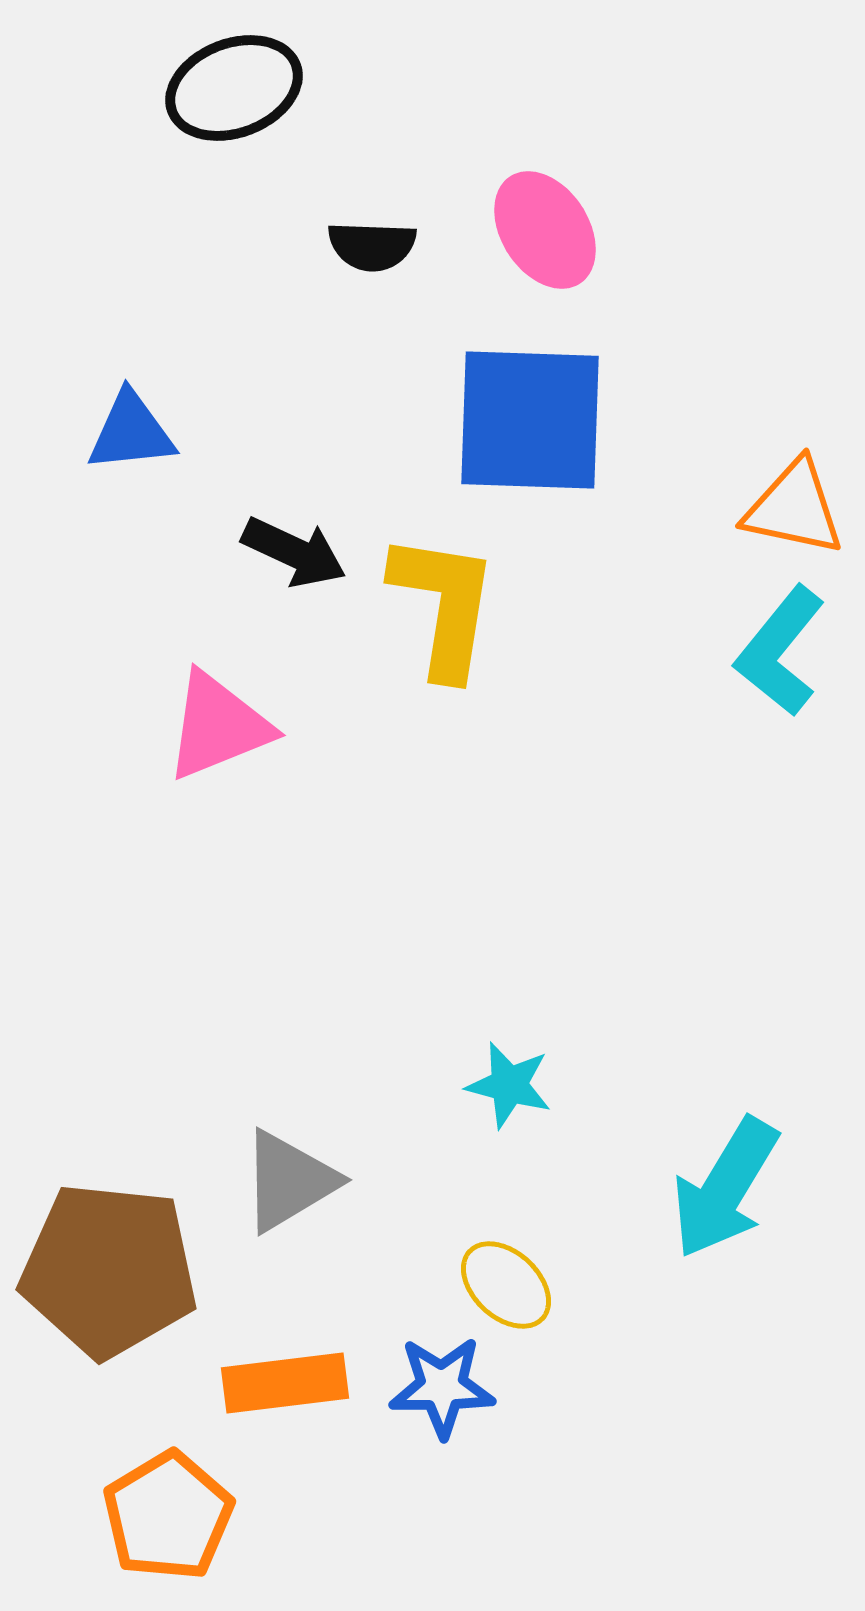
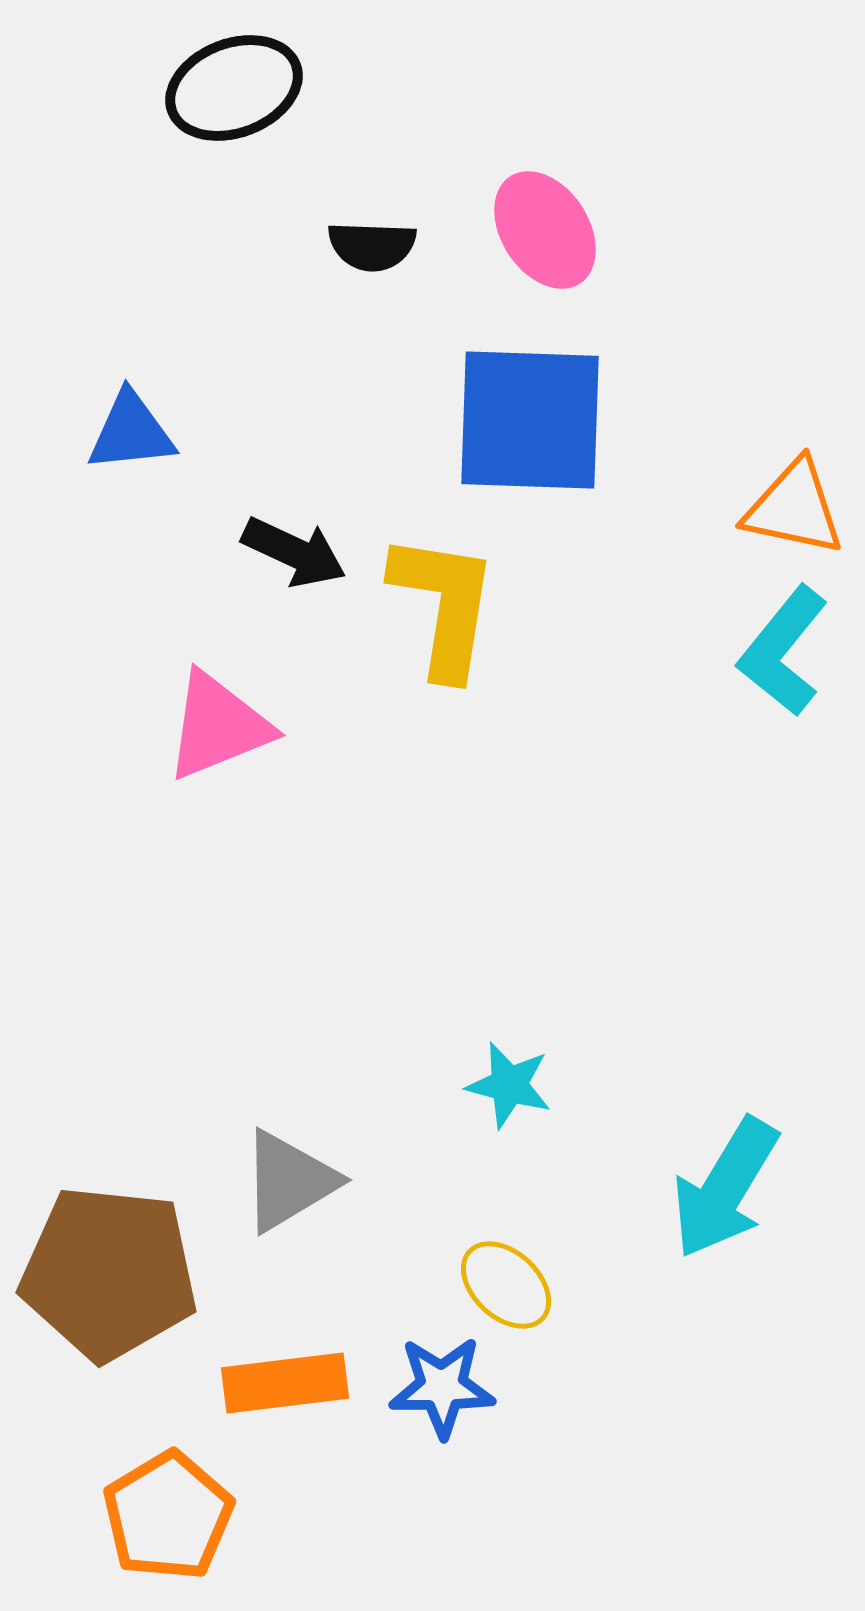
cyan L-shape: moved 3 px right
brown pentagon: moved 3 px down
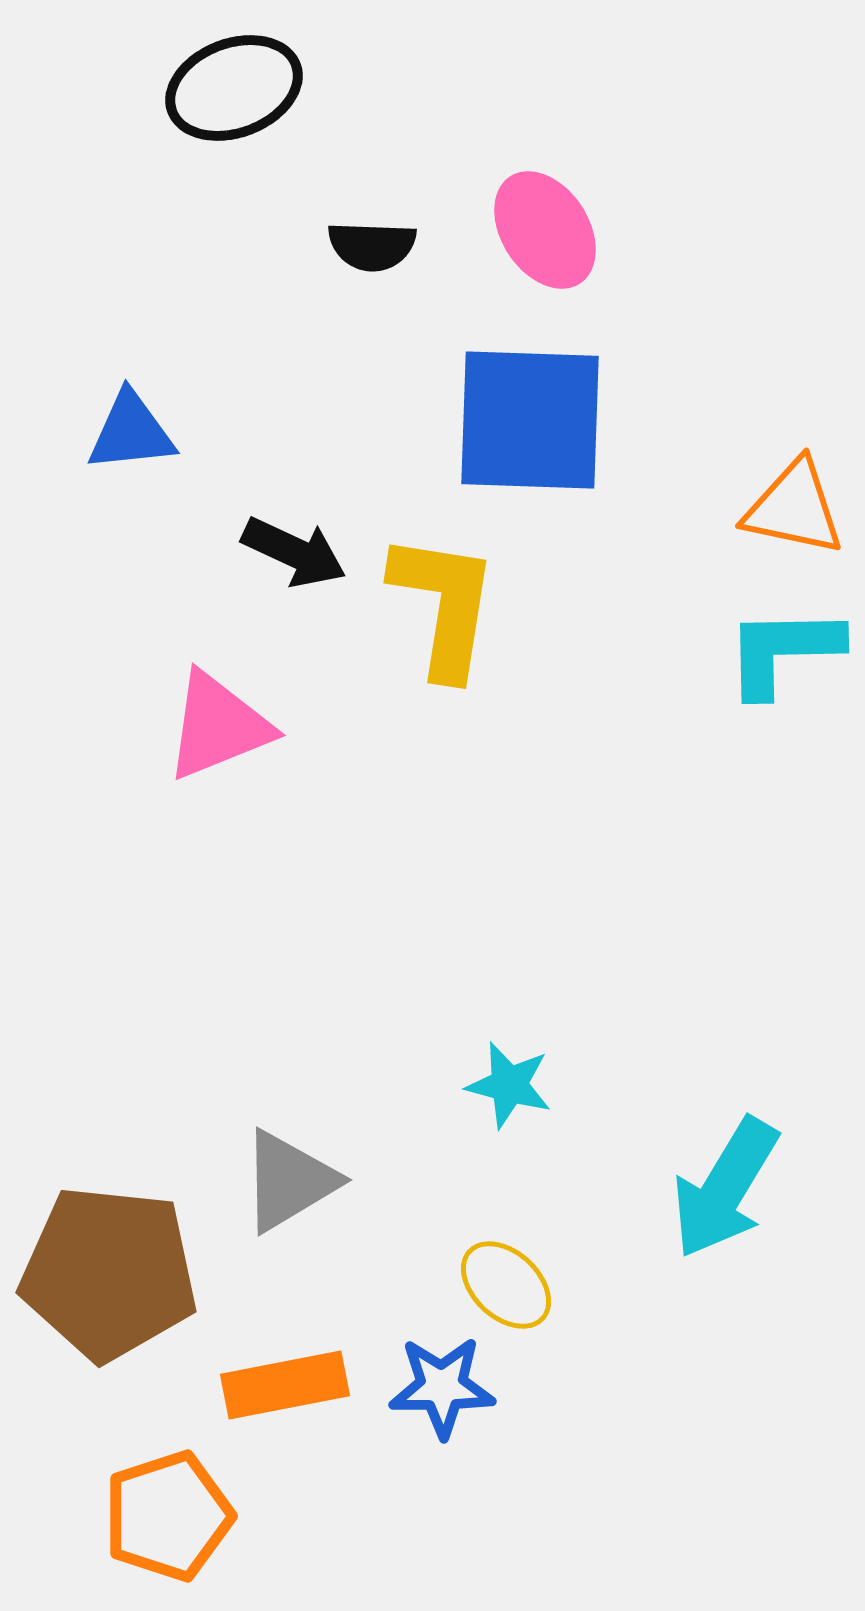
cyan L-shape: rotated 50 degrees clockwise
orange rectangle: moved 2 px down; rotated 4 degrees counterclockwise
orange pentagon: rotated 13 degrees clockwise
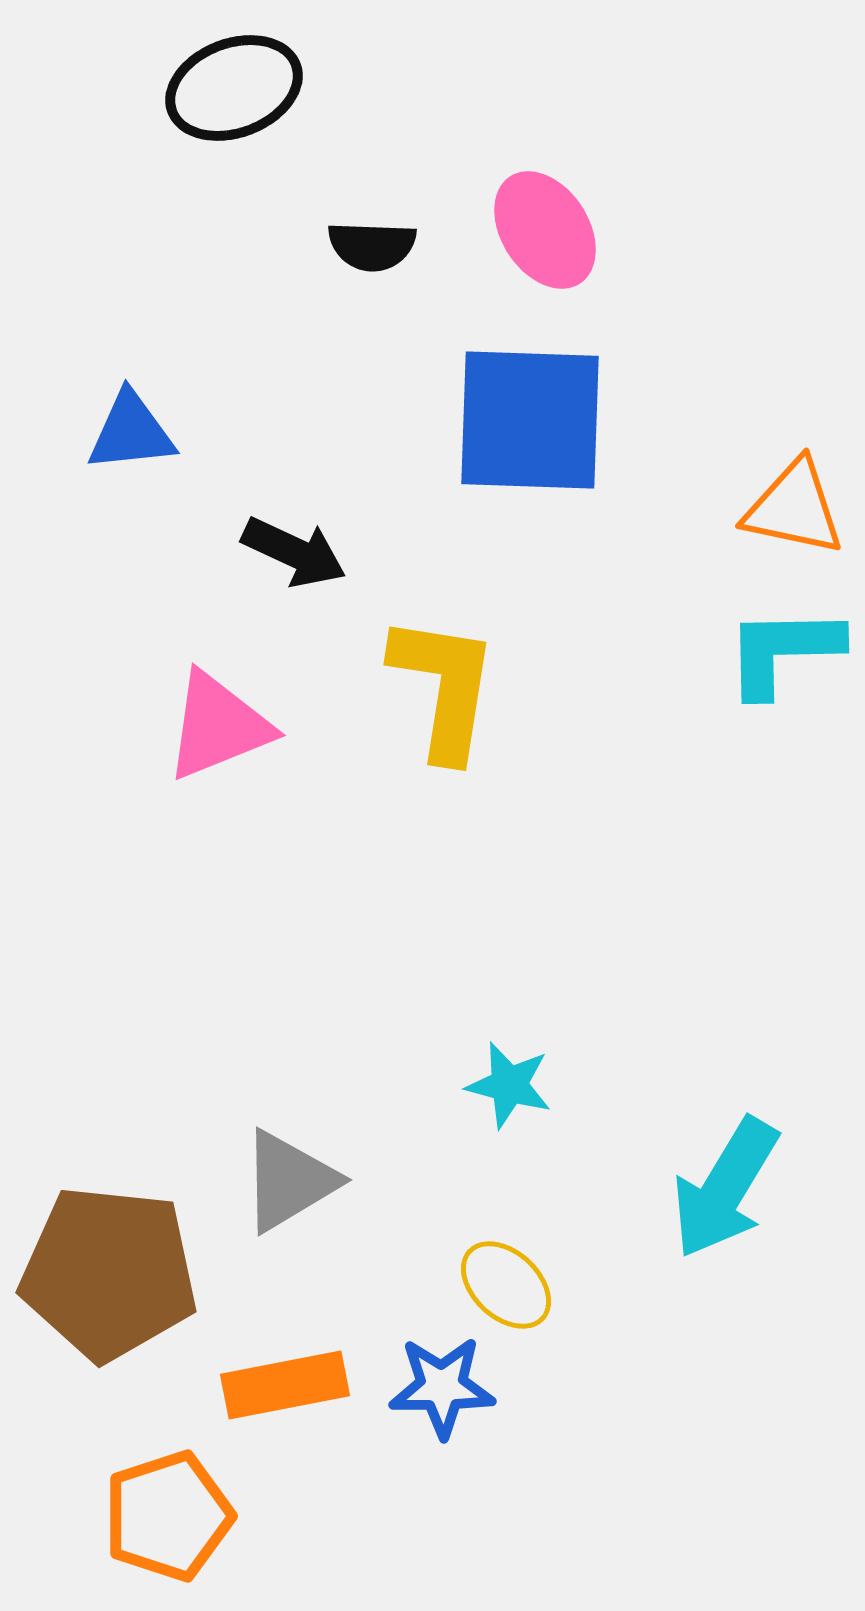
yellow L-shape: moved 82 px down
